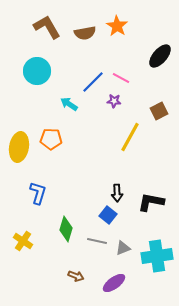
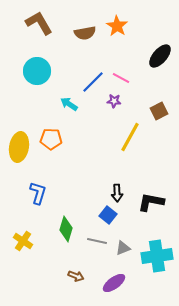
brown L-shape: moved 8 px left, 4 px up
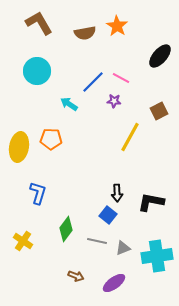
green diamond: rotated 20 degrees clockwise
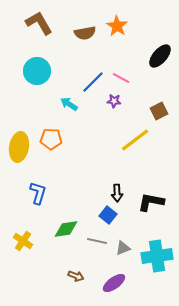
yellow line: moved 5 px right, 3 px down; rotated 24 degrees clockwise
green diamond: rotated 45 degrees clockwise
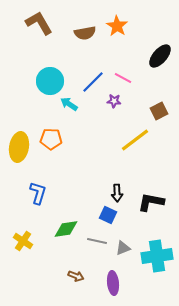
cyan circle: moved 13 px right, 10 px down
pink line: moved 2 px right
blue square: rotated 12 degrees counterclockwise
purple ellipse: moved 1 px left; rotated 60 degrees counterclockwise
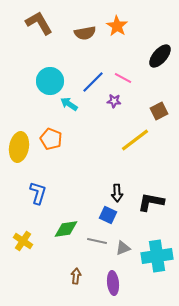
orange pentagon: rotated 20 degrees clockwise
brown arrow: rotated 105 degrees counterclockwise
